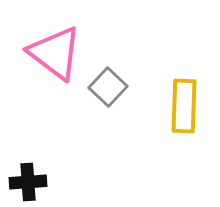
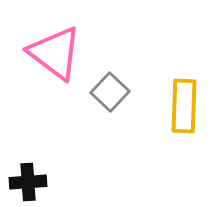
gray square: moved 2 px right, 5 px down
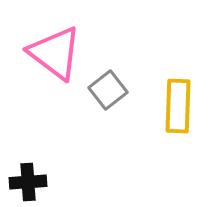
gray square: moved 2 px left, 2 px up; rotated 9 degrees clockwise
yellow rectangle: moved 6 px left
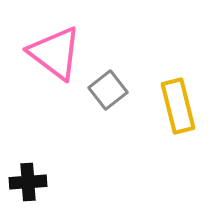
yellow rectangle: rotated 16 degrees counterclockwise
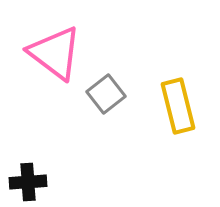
gray square: moved 2 px left, 4 px down
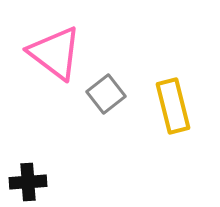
yellow rectangle: moved 5 px left
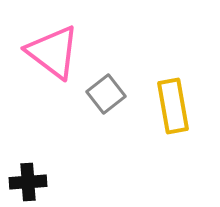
pink triangle: moved 2 px left, 1 px up
yellow rectangle: rotated 4 degrees clockwise
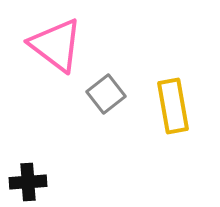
pink triangle: moved 3 px right, 7 px up
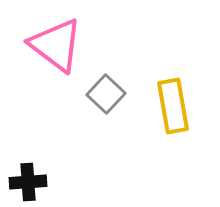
gray square: rotated 9 degrees counterclockwise
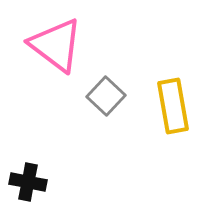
gray square: moved 2 px down
black cross: rotated 15 degrees clockwise
